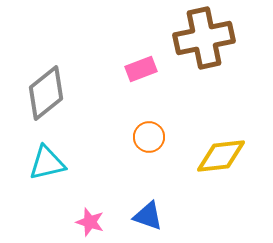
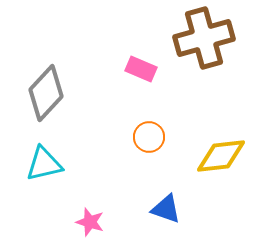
brown cross: rotated 4 degrees counterclockwise
pink rectangle: rotated 44 degrees clockwise
gray diamond: rotated 8 degrees counterclockwise
cyan triangle: moved 3 px left, 1 px down
blue triangle: moved 18 px right, 7 px up
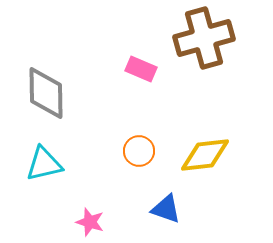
gray diamond: rotated 44 degrees counterclockwise
orange circle: moved 10 px left, 14 px down
yellow diamond: moved 16 px left, 1 px up
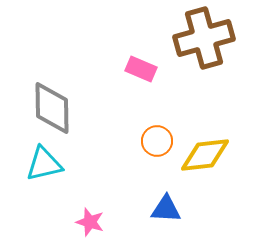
gray diamond: moved 6 px right, 15 px down
orange circle: moved 18 px right, 10 px up
blue triangle: rotated 16 degrees counterclockwise
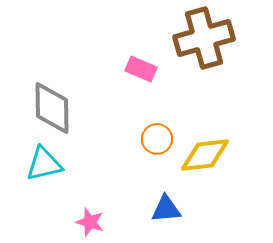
orange circle: moved 2 px up
blue triangle: rotated 8 degrees counterclockwise
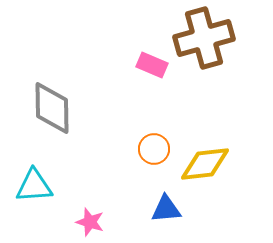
pink rectangle: moved 11 px right, 4 px up
orange circle: moved 3 px left, 10 px down
yellow diamond: moved 9 px down
cyan triangle: moved 10 px left, 22 px down; rotated 9 degrees clockwise
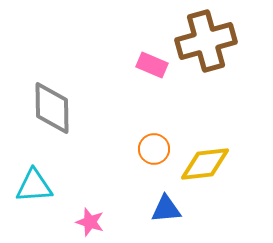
brown cross: moved 2 px right, 3 px down
